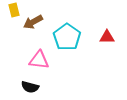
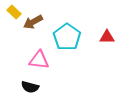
yellow rectangle: moved 2 px down; rotated 32 degrees counterclockwise
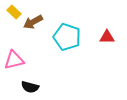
cyan pentagon: rotated 16 degrees counterclockwise
pink triangle: moved 25 px left; rotated 20 degrees counterclockwise
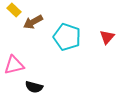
yellow rectangle: moved 2 px up
red triangle: rotated 49 degrees counterclockwise
pink triangle: moved 5 px down
black semicircle: moved 4 px right
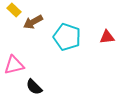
red triangle: rotated 42 degrees clockwise
black semicircle: rotated 30 degrees clockwise
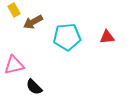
yellow rectangle: rotated 16 degrees clockwise
cyan pentagon: rotated 24 degrees counterclockwise
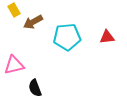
black semicircle: moved 1 px right, 1 px down; rotated 24 degrees clockwise
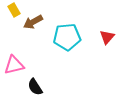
red triangle: rotated 42 degrees counterclockwise
black semicircle: moved 1 px up; rotated 12 degrees counterclockwise
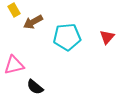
black semicircle: rotated 18 degrees counterclockwise
